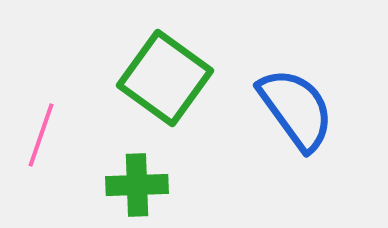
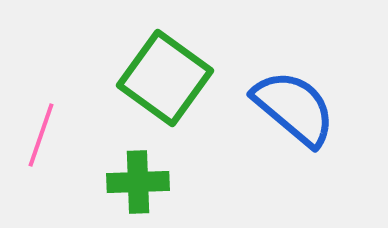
blue semicircle: moved 2 px left, 1 px up; rotated 14 degrees counterclockwise
green cross: moved 1 px right, 3 px up
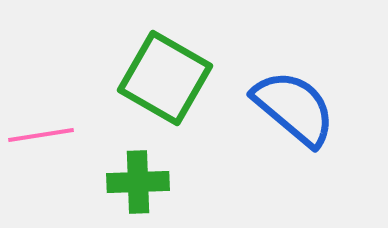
green square: rotated 6 degrees counterclockwise
pink line: rotated 62 degrees clockwise
